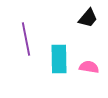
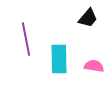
pink semicircle: moved 5 px right, 1 px up
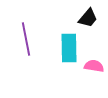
cyan rectangle: moved 10 px right, 11 px up
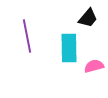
purple line: moved 1 px right, 3 px up
pink semicircle: rotated 24 degrees counterclockwise
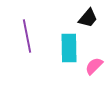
pink semicircle: rotated 30 degrees counterclockwise
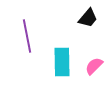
cyan rectangle: moved 7 px left, 14 px down
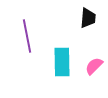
black trapezoid: rotated 35 degrees counterclockwise
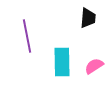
pink semicircle: rotated 12 degrees clockwise
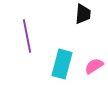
black trapezoid: moved 5 px left, 4 px up
cyan rectangle: moved 2 px down; rotated 16 degrees clockwise
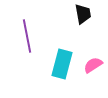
black trapezoid: rotated 15 degrees counterclockwise
pink semicircle: moved 1 px left, 1 px up
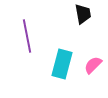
pink semicircle: rotated 12 degrees counterclockwise
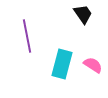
black trapezoid: rotated 25 degrees counterclockwise
pink semicircle: rotated 78 degrees clockwise
